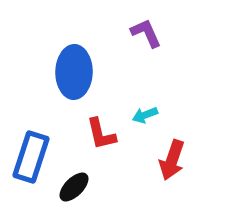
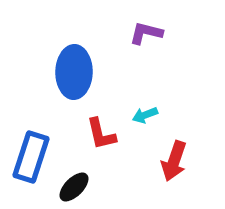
purple L-shape: rotated 52 degrees counterclockwise
red arrow: moved 2 px right, 1 px down
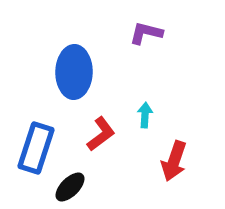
cyan arrow: rotated 115 degrees clockwise
red L-shape: rotated 114 degrees counterclockwise
blue rectangle: moved 5 px right, 9 px up
black ellipse: moved 4 px left
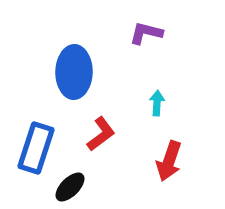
cyan arrow: moved 12 px right, 12 px up
red arrow: moved 5 px left
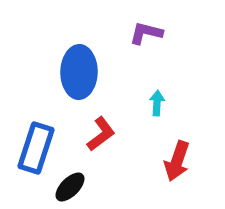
blue ellipse: moved 5 px right
red arrow: moved 8 px right
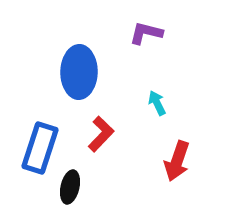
cyan arrow: rotated 30 degrees counterclockwise
red L-shape: rotated 9 degrees counterclockwise
blue rectangle: moved 4 px right
black ellipse: rotated 32 degrees counterclockwise
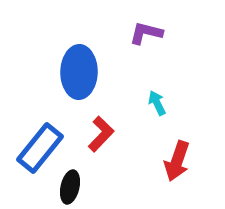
blue rectangle: rotated 21 degrees clockwise
